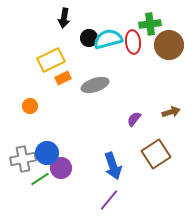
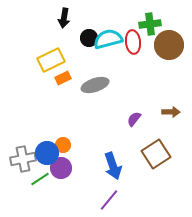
orange circle: moved 33 px right, 39 px down
brown arrow: rotated 18 degrees clockwise
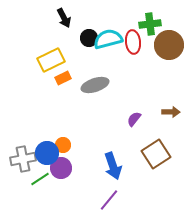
black arrow: rotated 36 degrees counterclockwise
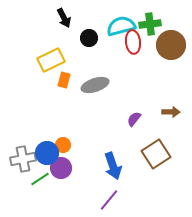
cyan semicircle: moved 13 px right, 13 px up
brown circle: moved 2 px right
orange rectangle: moved 1 px right, 2 px down; rotated 49 degrees counterclockwise
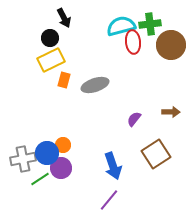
black circle: moved 39 px left
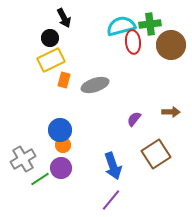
blue circle: moved 13 px right, 23 px up
gray cross: rotated 20 degrees counterclockwise
purple line: moved 2 px right
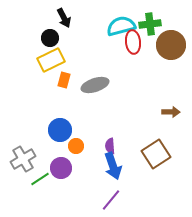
purple semicircle: moved 24 px left, 27 px down; rotated 42 degrees counterclockwise
orange circle: moved 13 px right, 1 px down
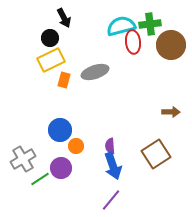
gray ellipse: moved 13 px up
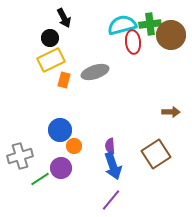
cyan semicircle: moved 1 px right, 1 px up
brown circle: moved 10 px up
orange circle: moved 2 px left
gray cross: moved 3 px left, 3 px up; rotated 15 degrees clockwise
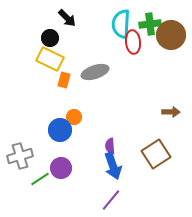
black arrow: moved 3 px right; rotated 18 degrees counterclockwise
cyan semicircle: moved 1 px left, 1 px up; rotated 72 degrees counterclockwise
yellow rectangle: moved 1 px left, 1 px up; rotated 52 degrees clockwise
orange circle: moved 29 px up
